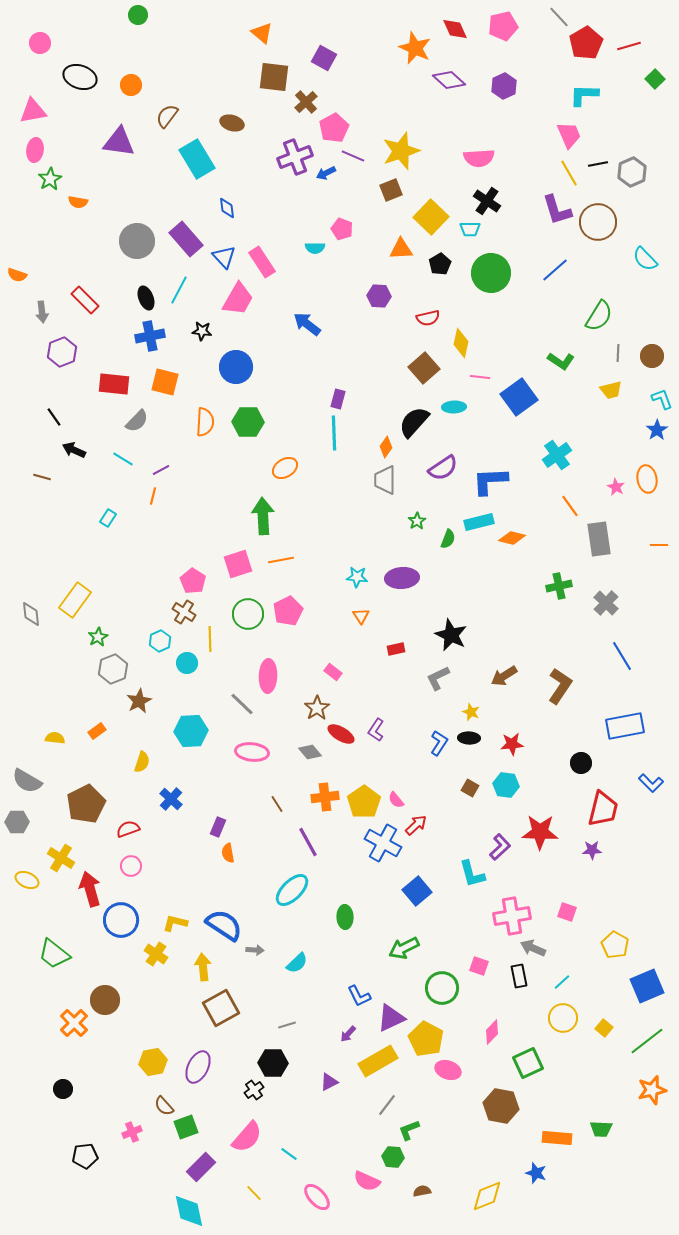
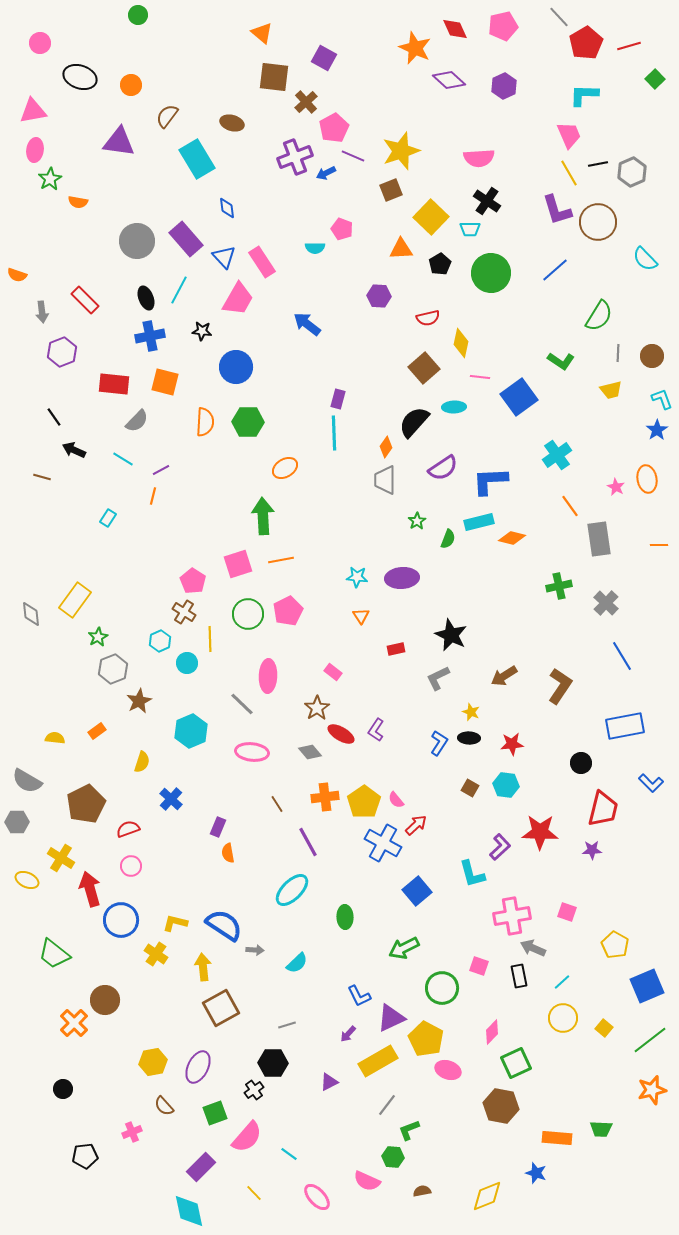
cyan hexagon at (191, 731): rotated 20 degrees counterclockwise
green line at (647, 1041): moved 3 px right, 1 px up
green square at (528, 1063): moved 12 px left
green square at (186, 1127): moved 29 px right, 14 px up
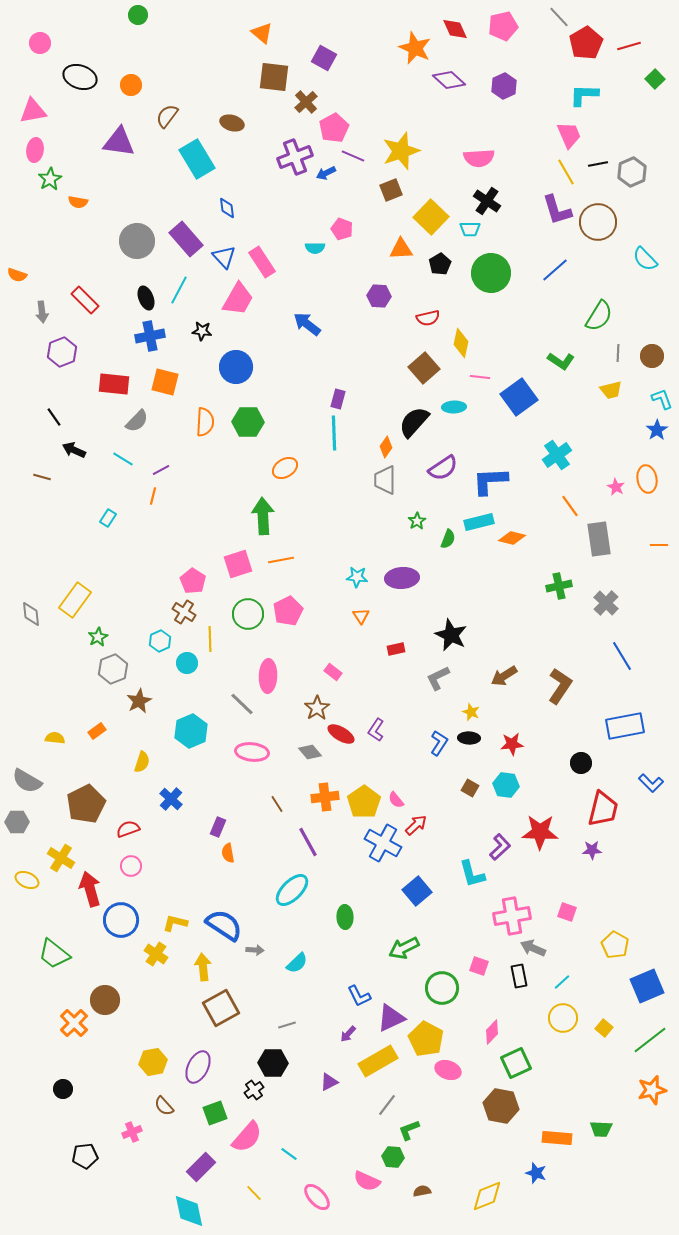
yellow line at (569, 173): moved 3 px left, 1 px up
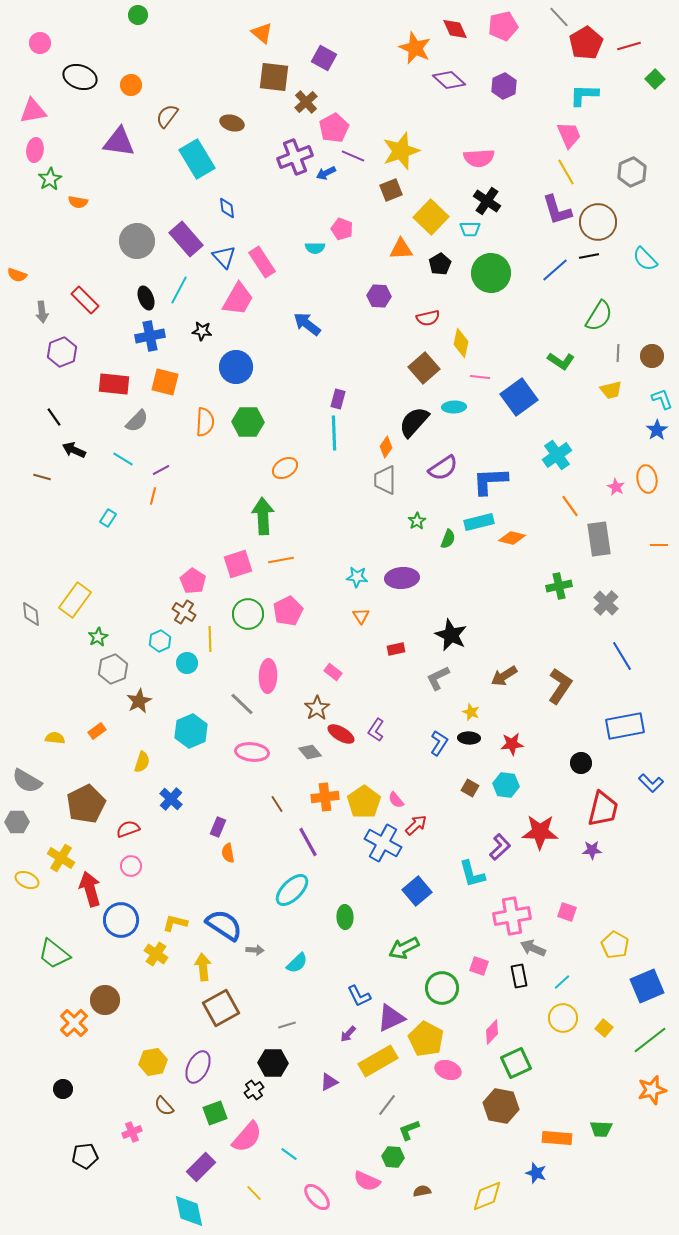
black line at (598, 164): moved 9 px left, 92 px down
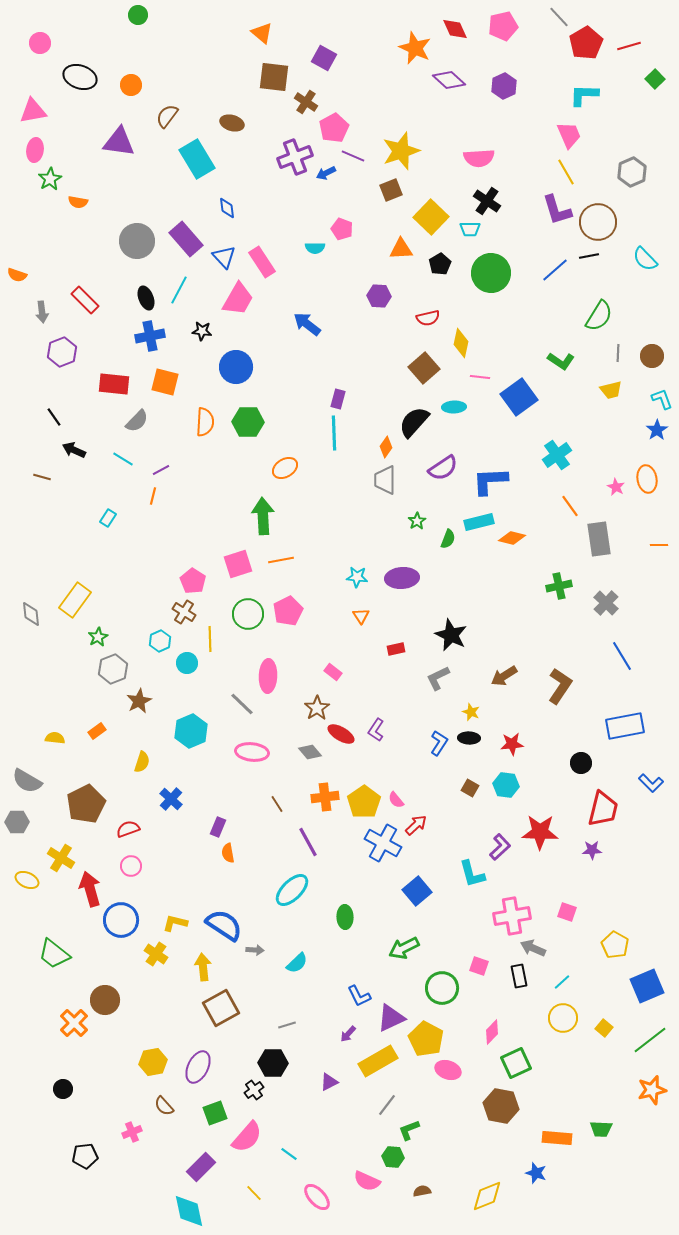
brown cross at (306, 102): rotated 15 degrees counterclockwise
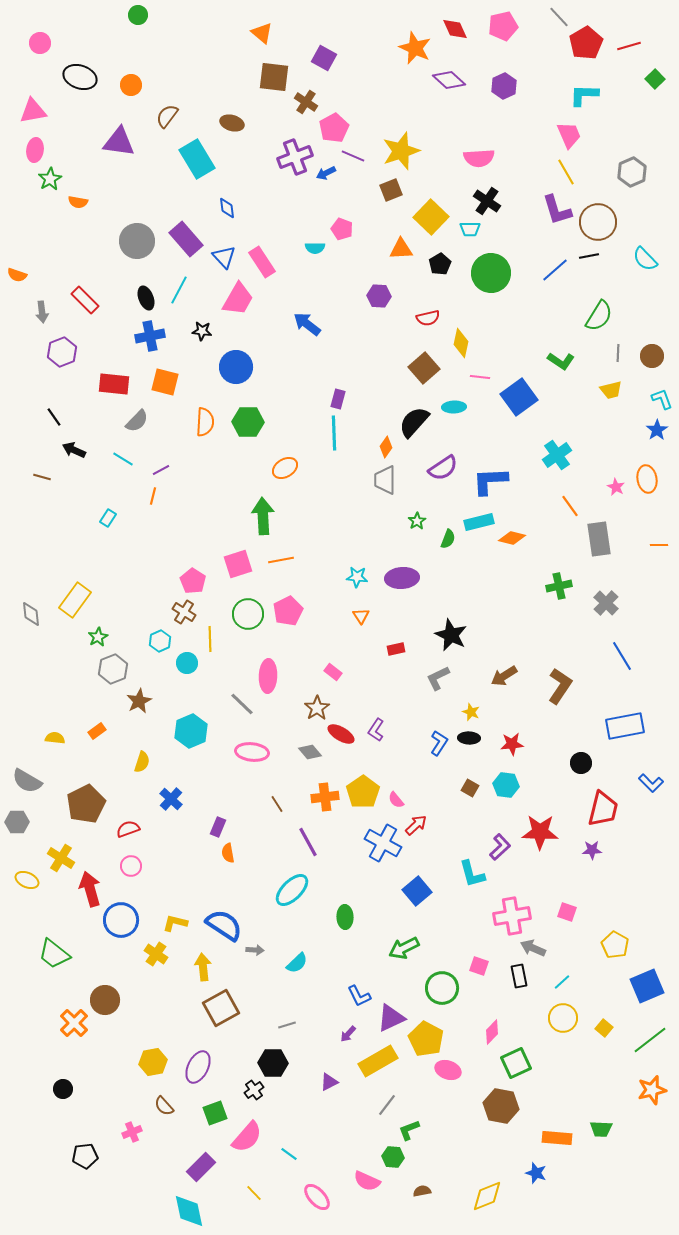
yellow pentagon at (364, 802): moved 1 px left, 10 px up
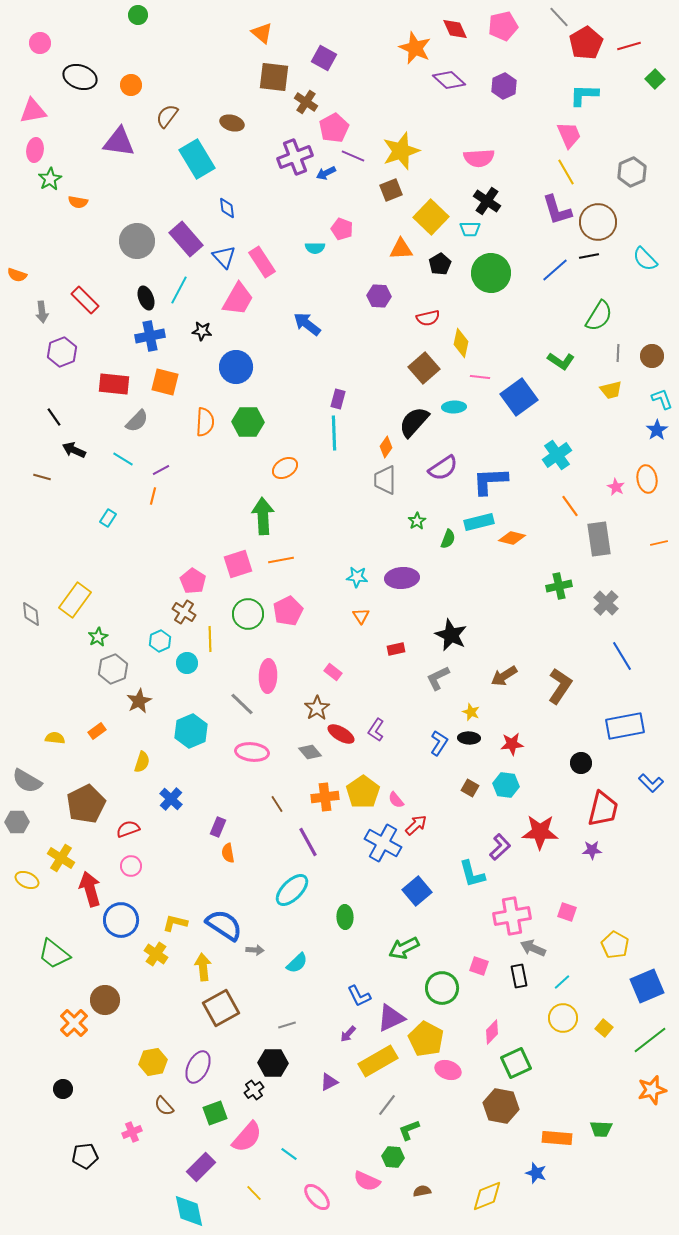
orange line at (659, 545): moved 2 px up; rotated 12 degrees counterclockwise
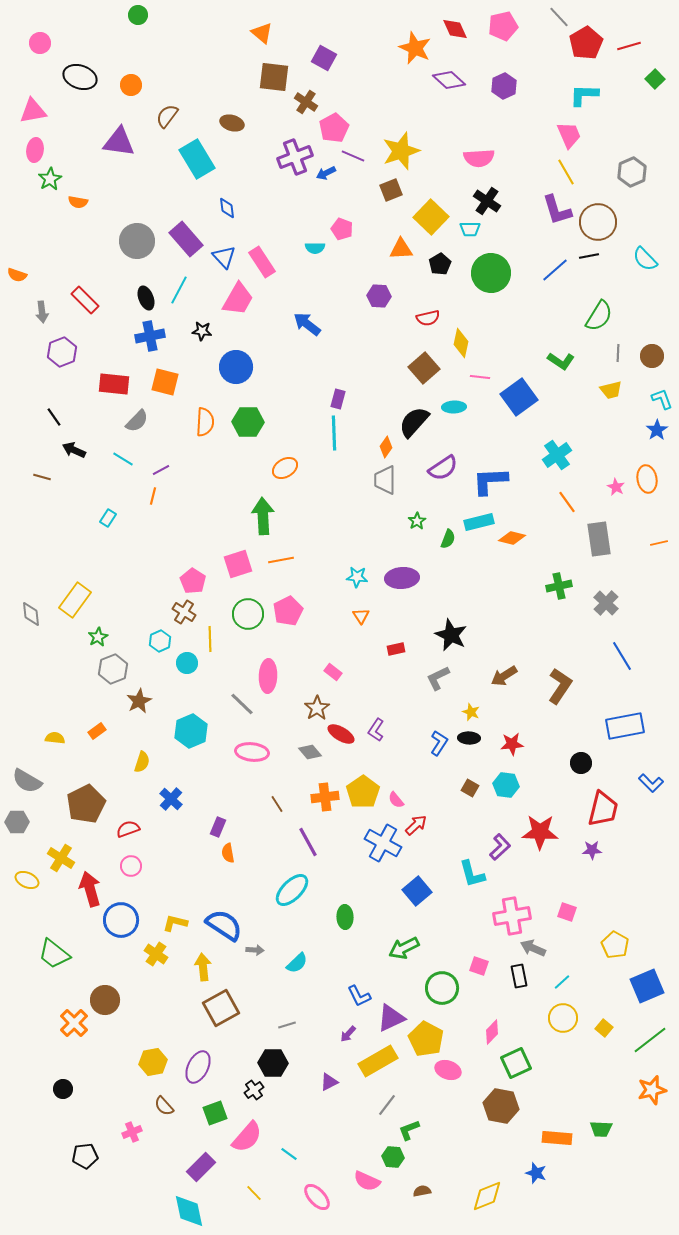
orange line at (570, 506): moved 3 px left, 4 px up
